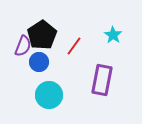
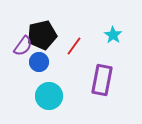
black pentagon: rotated 20 degrees clockwise
purple semicircle: rotated 15 degrees clockwise
cyan circle: moved 1 px down
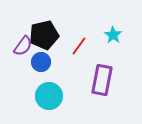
black pentagon: moved 2 px right
red line: moved 5 px right
blue circle: moved 2 px right
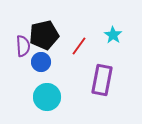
purple semicircle: rotated 40 degrees counterclockwise
cyan circle: moved 2 px left, 1 px down
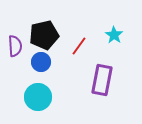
cyan star: moved 1 px right
purple semicircle: moved 8 px left
cyan circle: moved 9 px left
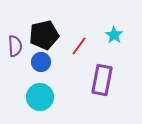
cyan circle: moved 2 px right
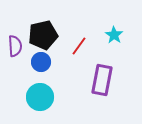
black pentagon: moved 1 px left
